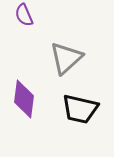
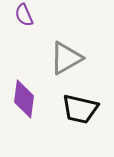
gray triangle: rotated 12 degrees clockwise
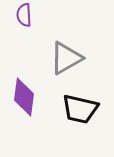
purple semicircle: rotated 20 degrees clockwise
purple diamond: moved 2 px up
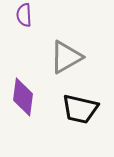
gray triangle: moved 1 px up
purple diamond: moved 1 px left
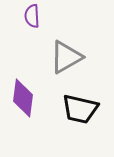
purple semicircle: moved 8 px right, 1 px down
purple diamond: moved 1 px down
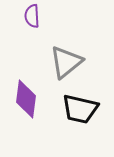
gray triangle: moved 5 px down; rotated 9 degrees counterclockwise
purple diamond: moved 3 px right, 1 px down
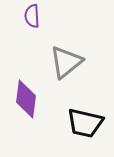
black trapezoid: moved 5 px right, 14 px down
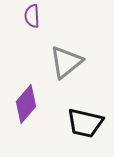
purple diamond: moved 5 px down; rotated 33 degrees clockwise
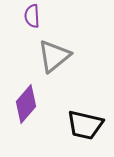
gray triangle: moved 12 px left, 6 px up
black trapezoid: moved 2 px down
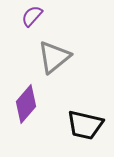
purple semicircle: rotated 45 degrees clockwise
gray triangle: moved 1 px down
